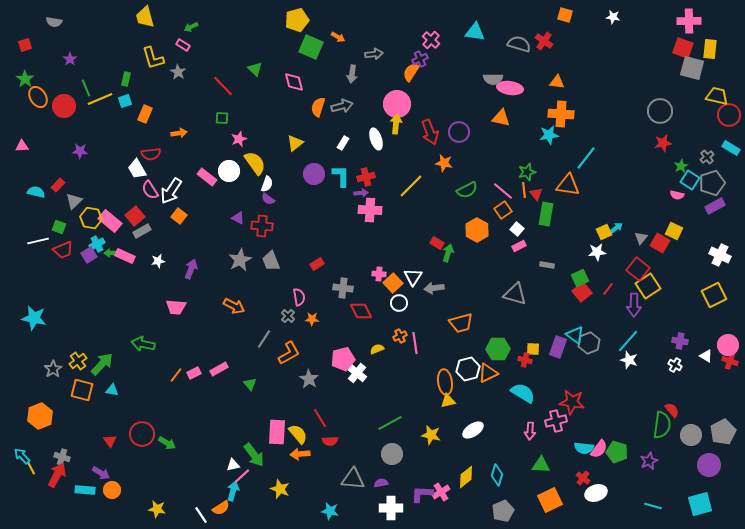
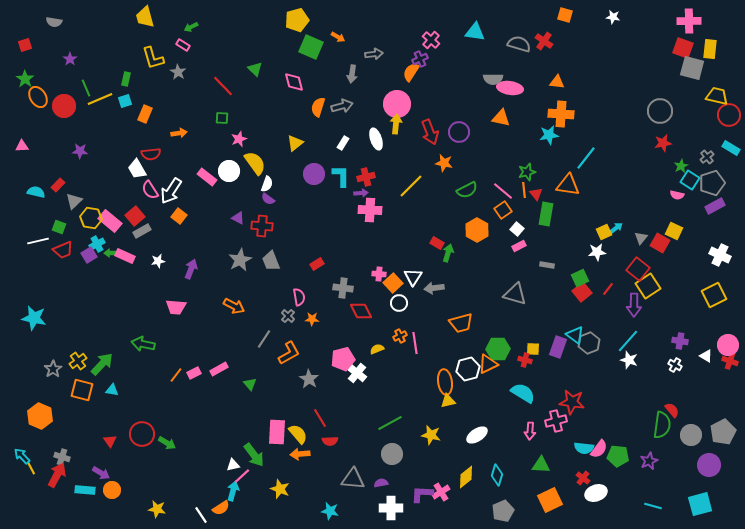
orange triangle at (488, 373): moved 9 px up
orange hexagon at (40, 416): rotated 15 degrees counterclockwise
white ellipse at (473, 430): moved 4 px right, 5 px down
green pentagon at (617, 452): moved 1 px right, 4 px down; rotated 10 degrees counterclockwise
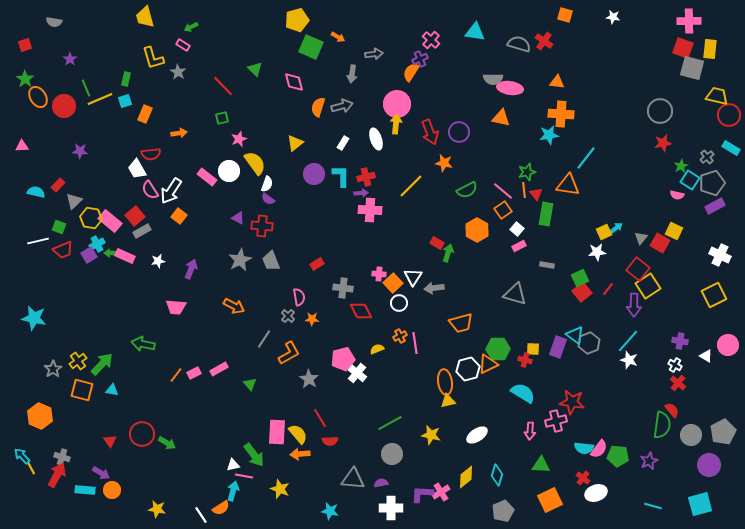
green square at (222, 118): rotated 16 degrees counterclockwise
red cross at (730, 361): moved 52 px left, 22 px down; rotated 21 degrees clockwise
pink line at (242, 476): moved 2 px right; rotated 54 degrees clockwise
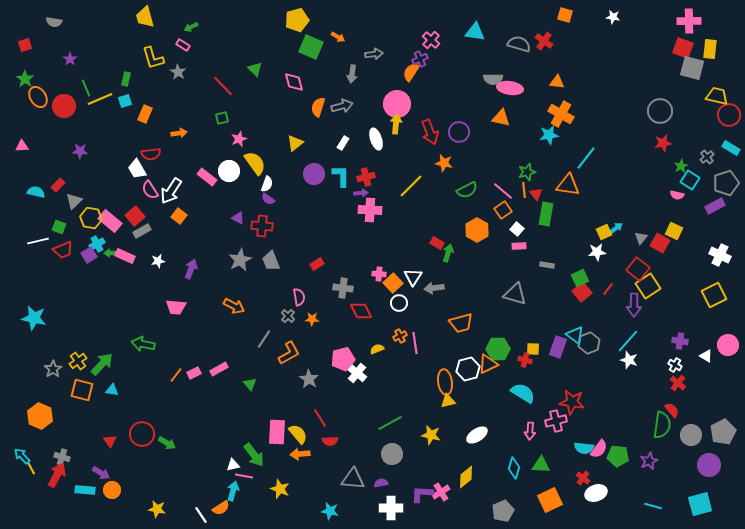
orange cross at (561, 114): rotated 25 degrees clockwise
gray pentagon at (712, 183): moved 14 px right
pink rectangle at (519, 246): rotated 24 degrees clockwise
cyan diamond at (497, 475): moved 17 px right, 7 px up
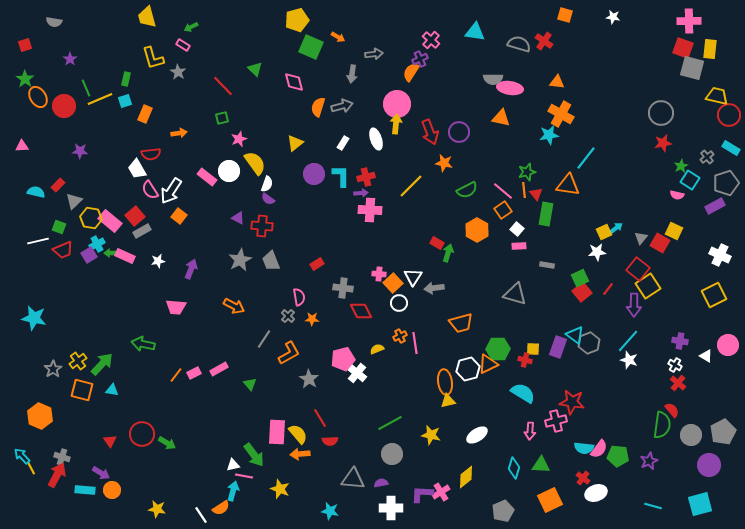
yellow trapezoid at (145, 17): moved 2 px right
gray circle at (660, 111): moved 1 px right, 2 px down
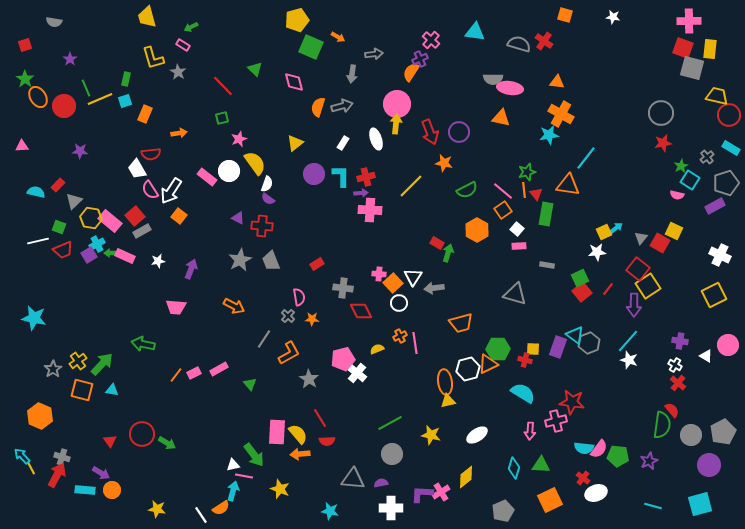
red semicircle at (330, 441): moved 3 px left
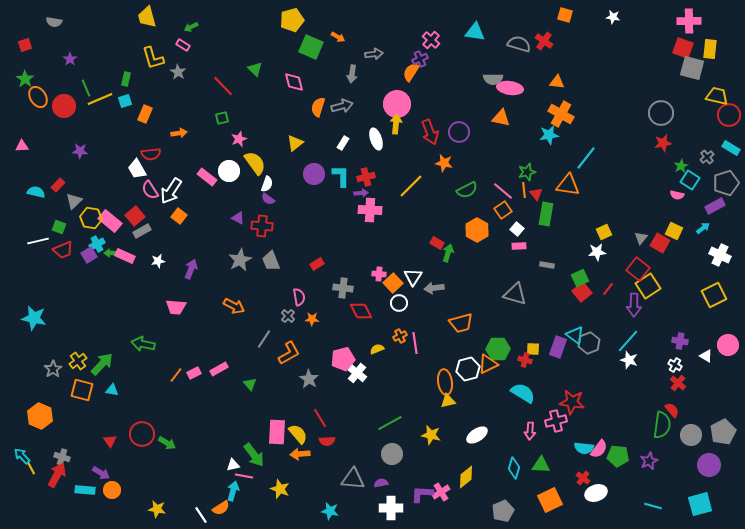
yellow pentagon at (297, 20): moved 5 px left
cyan arrow at (616, 228): moved 87 px right
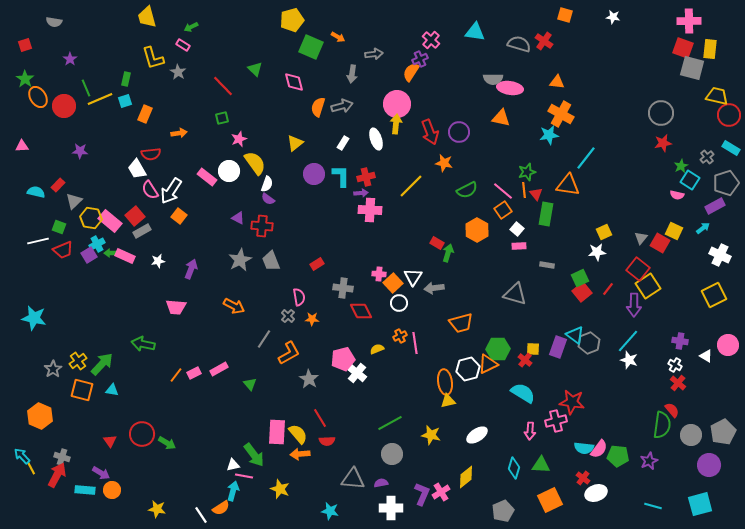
red cross at (525, 360): rotated 24 degrees clockwise
purple L-shape at (422, 494): rotated 110 degrees clockwise
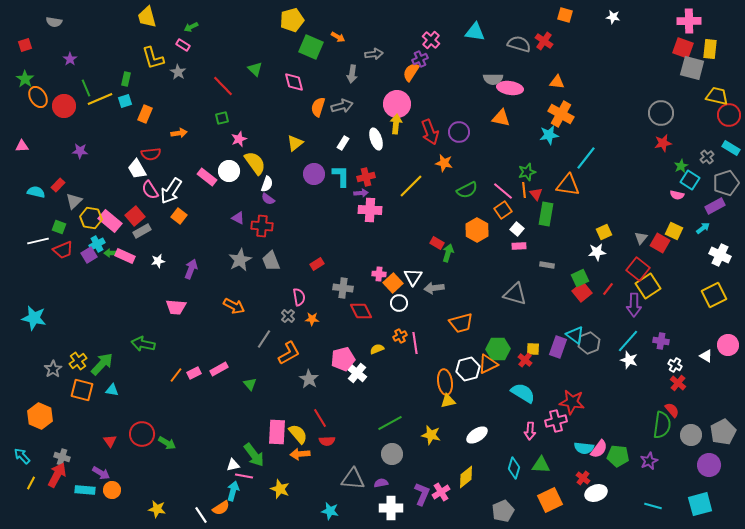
purple cross at (680, 341): moved 19 px left
yellow line at (31, 468): moved 15 px down; rotated 56 degrees clockwise
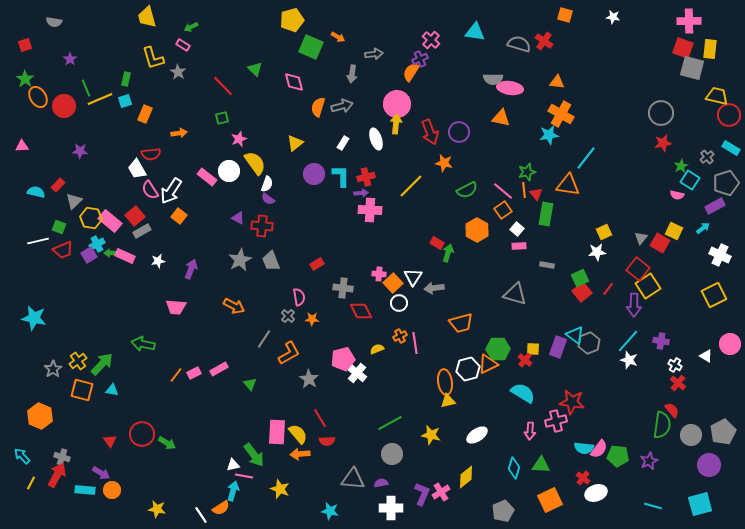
pink circle at (728, 345): moved 2 px right, 1 px up
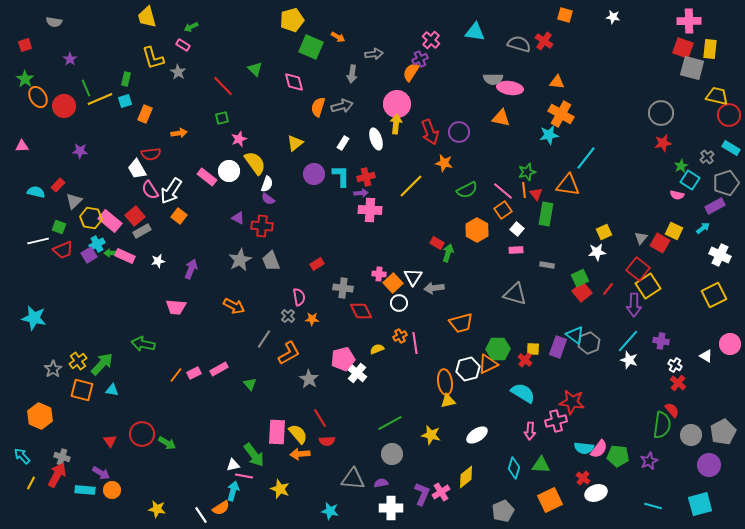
pink rectangle at (519, 246): moved 3 px left, 4 px down
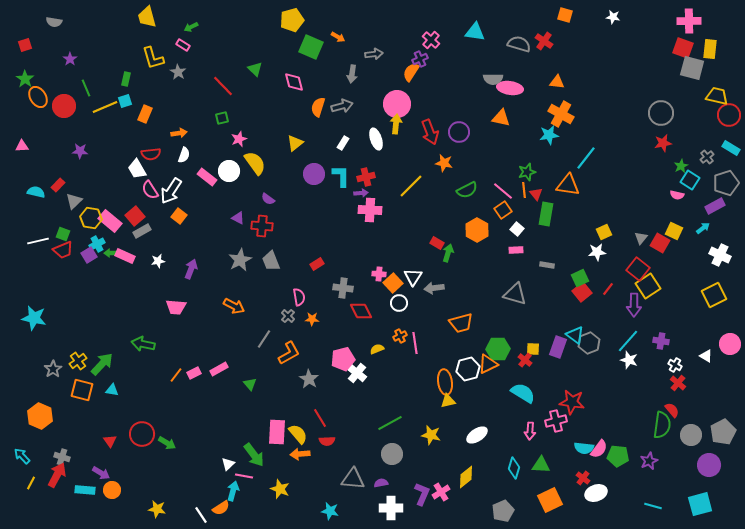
yellow line at (100, 99): moved 5 px right, 8 px down
white semicircle at (267, 184): moved 83 px left, 29 px up
green square at (59, 227): moved 4 px right, 7 px down
white triangle at (233, 465): moved 5 px left, 1 px up; rotated 32 degrees counterclockwise
